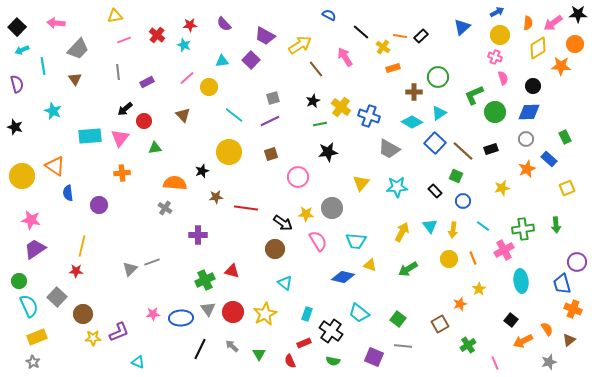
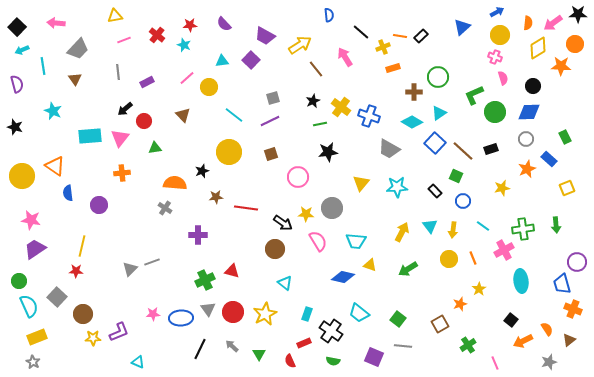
blue semicircle at (329, 15): rotated 56 degrees clockwise
yellow cross at (383, 47): rotated 32 degrees clockwise
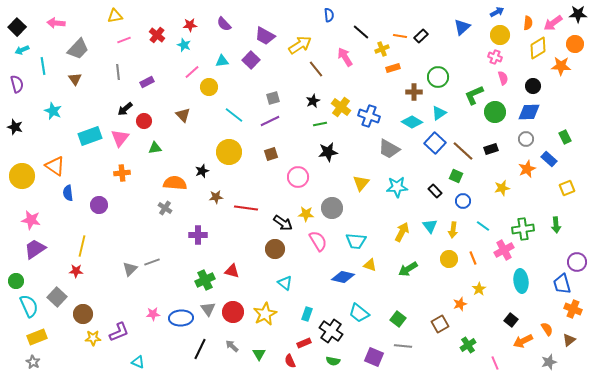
yellow cross at (383, 47): moved 1 px left, 2 px down
pink line at (187, 78): moved 5 px right, 6 px up
cyan rectangle at (90, 136): rotated 15 degrees counterclockwise
green circle at (19, 281): moved 3 px left
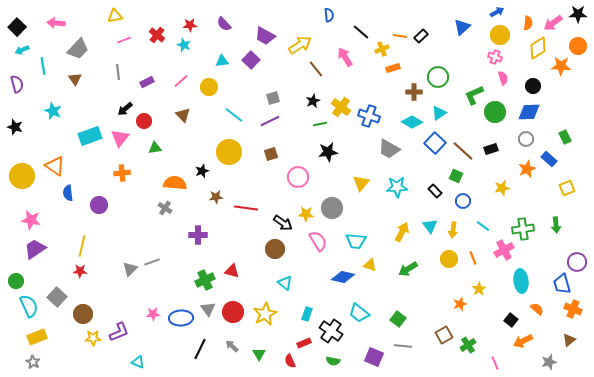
orange circle at (575, 44): moved 3 px right, 2 px down
pink line at (192, 72): moved 11 px left, 9 px down
red star at (76, 271): moved 4 px right
brown square at (440, 324): moved 4 px right, 11 px down
orange semicircle at (547, 329): moved 10 px left, 20 px up; rotated 16 degrees counterclockwise
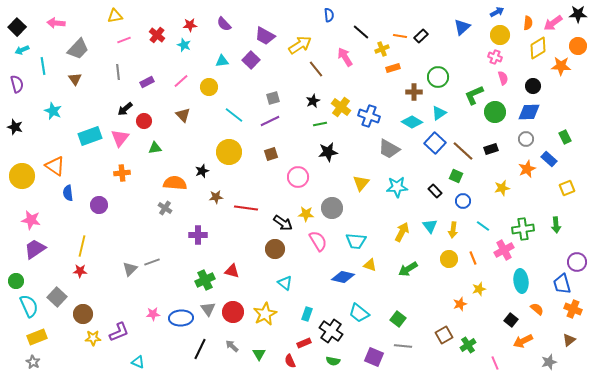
yellow star at (479, 289): rotated 16 degrees clockwise
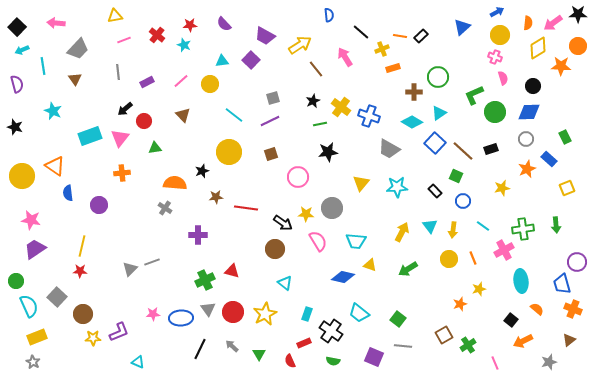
yellow circle at (209, 87): moved 1 px right, 3 px up
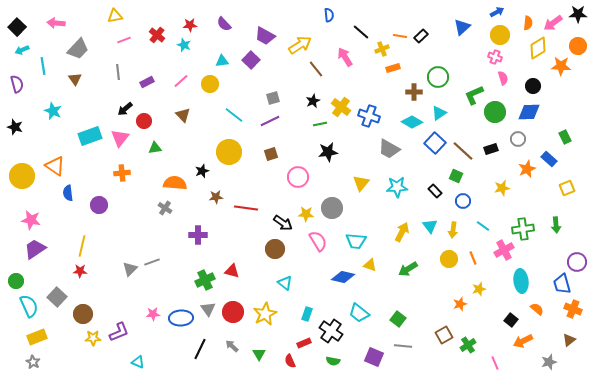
gray circle at (526, 139): moved 8 px left
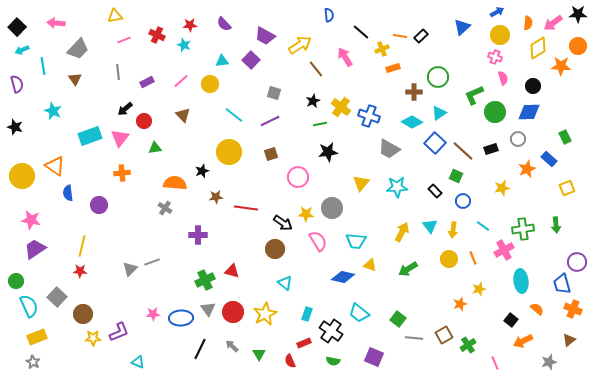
red cross at (157, 35): rotated 14 degrees counterclockwise
gray square at (273, 98): moved 1 px right, 5 px up; rotated 32 degrees clockwise
gray line at (403, 346): moved 11 px right, 8 px up
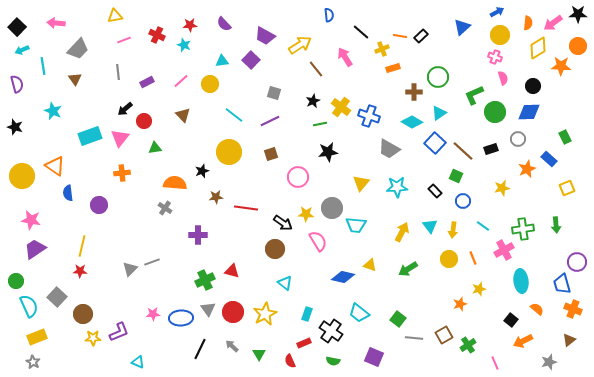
cyan trapezoid at (356, 241): moved 16 px up
